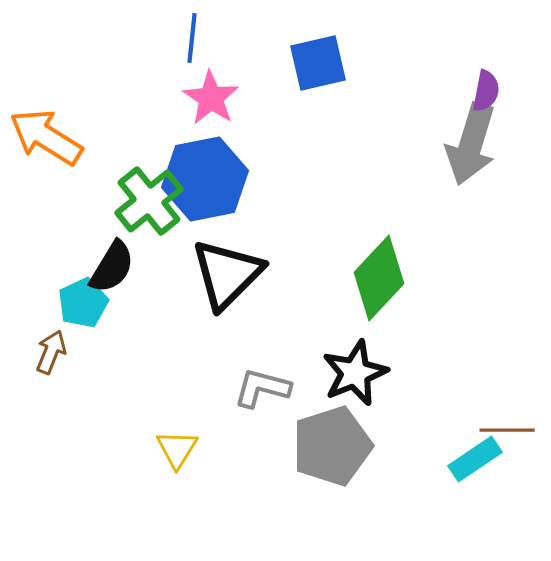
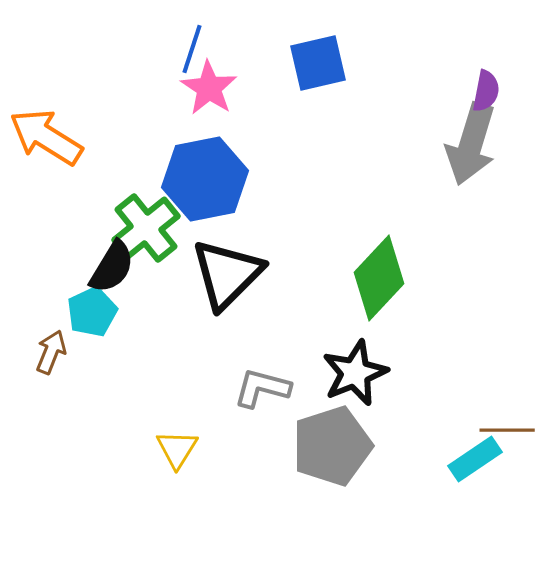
blue line: moved 11 px down; rotated 12 degrees clockwise
pink star: moved 2 px left, 10 px up
green cross: moved 3 px left, 27 px down
cyan pentagon: moved 9 px right, 9 px down
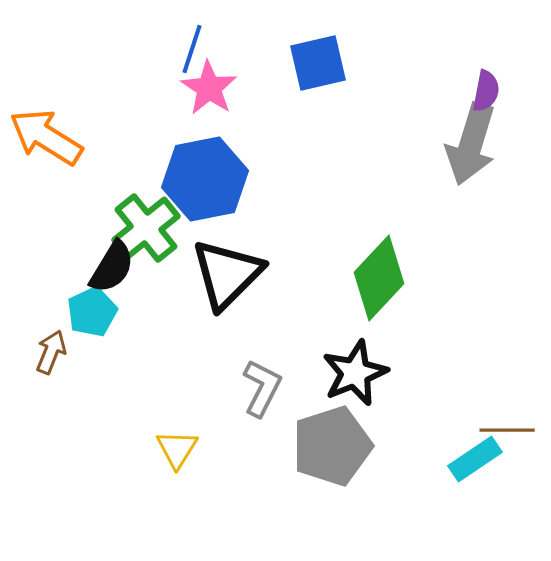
gray L-shape: rotated 102 degrees clockwise
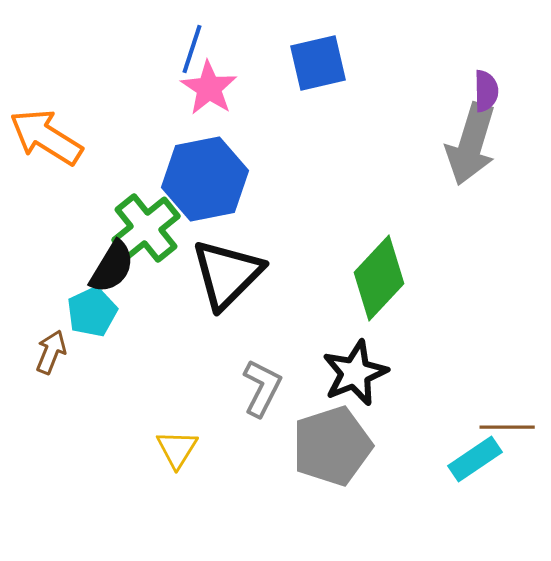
purple semicircle: rotated 12 degrees counterclockwise
brown line: moved 3 px up
